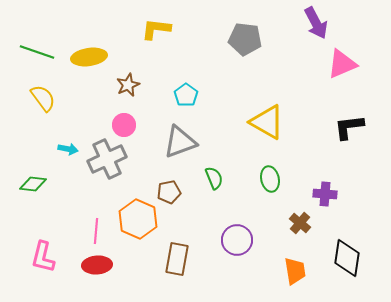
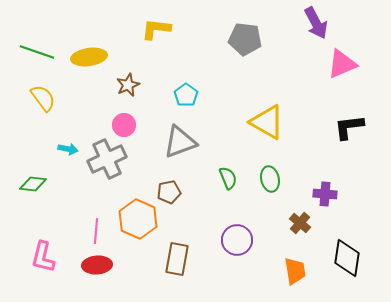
green semicircle: moved 14 px right
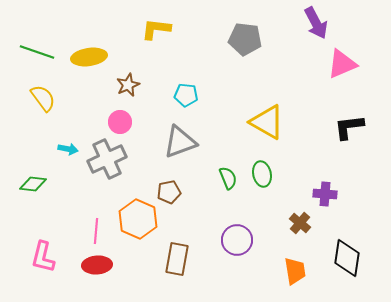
cyan pentagon: rotated 30 degrees counterclockwise
pink circle: moved 4 px left, 3 px up
green ellipse: moved 8 px left, 5 px up
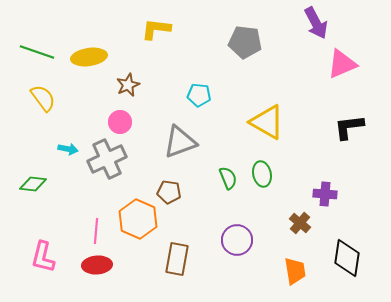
gray pentagon: moved 3 px down
cyan pentagon: moved 13 px right
brown pentagon: rotated 20 degrees clockwise
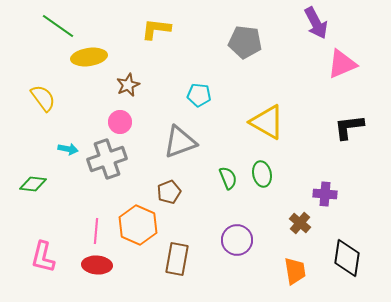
green line: moved 21 px right, 26 px up; rotated 16 degrees clockwise
gray cross: rotated 6 degrees clockwise
brown pentagon: rotated 30 degrees counterclockwise
orange hexagon: moved 6 px down
red ellipse: rotated 8 degrees clockwise
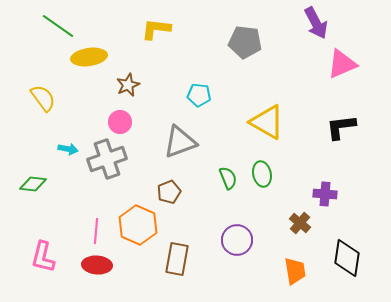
black L-shape: moved 8 px left
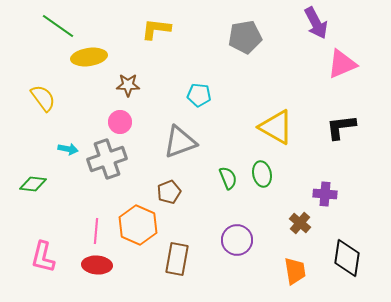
gray pentagon: moved 5 px up; rotated 16 degrees counterclockwise
brown star: rotated 25 degrees clockwise
yellow triangle: moved 9 px right, 5 px down
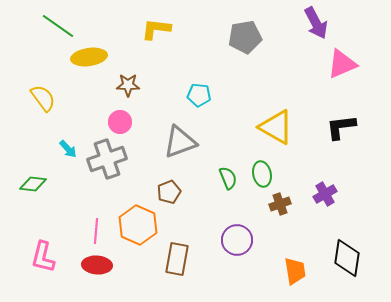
cyan arrow: rotated 36 degrees clockwise
purple cross: rotated 35 degrees counterclockwise
brown cross: moved 20 px left, 19 px up; rotated 30 degrees clockwise
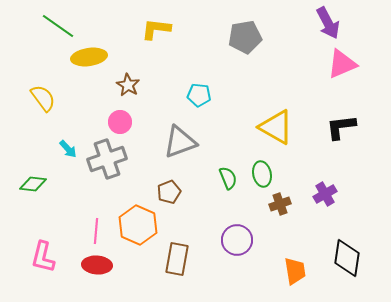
purple arrow: moved 12 px right
brown star: rotated 30 degrees clockwise
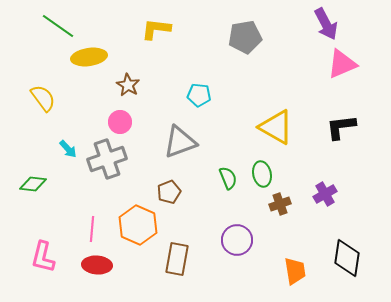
purple arrow: moved 2 px left, 1 px down
pink line: moved 4 px left, 2 px up
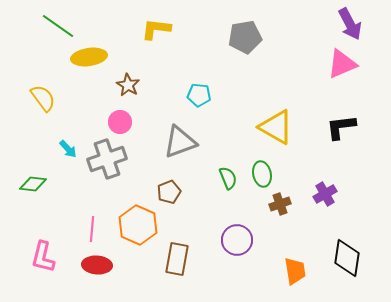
purple arrow: moved 24 px right
